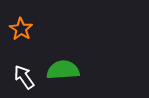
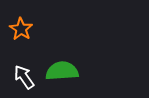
green semicircle: moved 1 px left, 1 px down
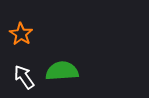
orange star: moved 5 px down
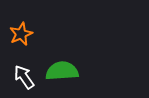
orange star: rotated 15 degrees clockwise
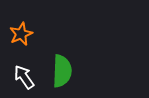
green semicircle: rotated 96 degrees clockwise
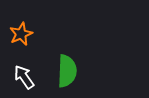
green semicircle: moved 5 px right
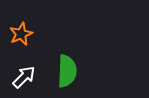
white arrow: rotated 80 degrees clockwise
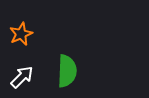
white arrow: moved 2 px left
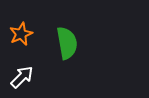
green semicircle: moved 28 px up; rotated 12 degrees counterclockwise
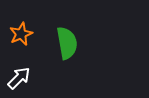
white arrow: moved 3 px left, 1 px down
